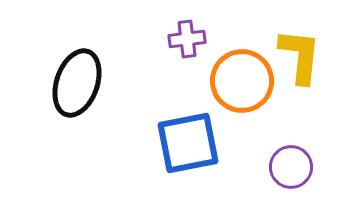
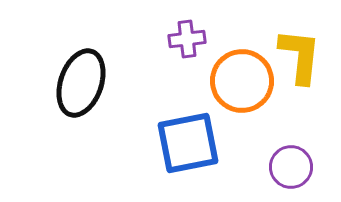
black ellipse: moved 4 px right
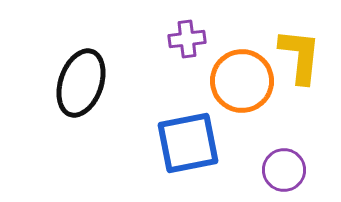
purple circle: moved 7 px left, 3 px down
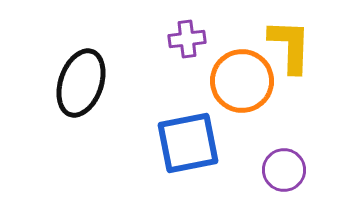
yellow L-shape: moved 10 px left, 10 px up; rotated 4 degrees counterclockwise
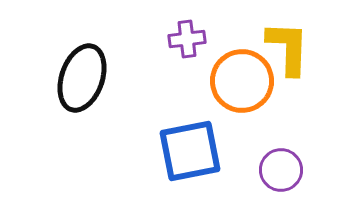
yellow L-shape: moved 2 px left, 2 px down
black ellipse: moved 1 px right, 5 px up
blue square: moved 2 px right, 8 px down
purple circle: moved 3 px left
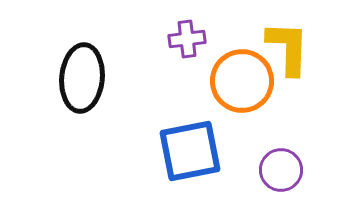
black ellipse: rotated 14 degrees counterclockwise
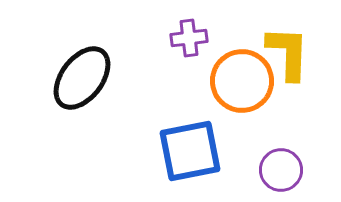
purple cross: moved 2 px right, 1 px up
yellow L-shape: moved 5 px down
black ellipse: rotated 32 degrees clockwise
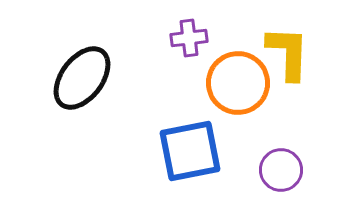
orange circle: moved 4 px left, 2 px down
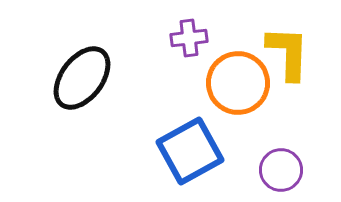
blue square: rotated 18 degrees counterclockwise
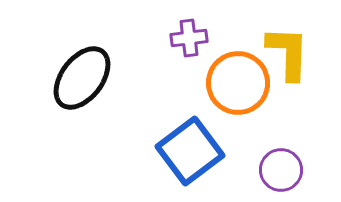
blue square: rotated 8 degrees counterclockwise
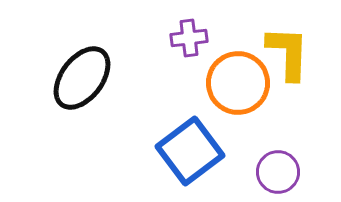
purple circle: moved 3 px left, 2 px down
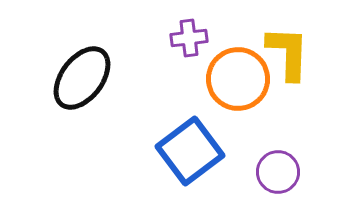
orange circle: moved 4 px up
